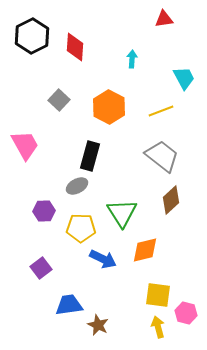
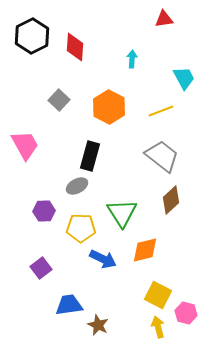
yellow square: rotated 20 degrees clockwise
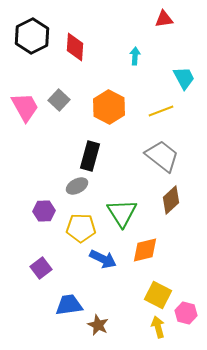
cyan arrow: moved 3 px right, 3 px up
pink trapezoid: moved 38 px up
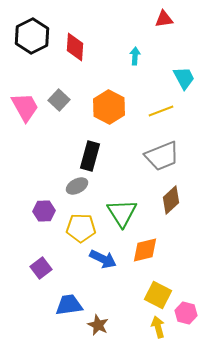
gray trapezoid: rotated 120 degrees clockwise
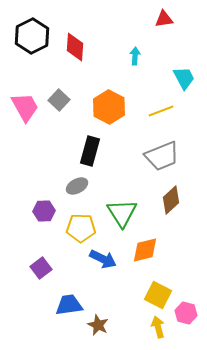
black rectangle: moved 5 px up
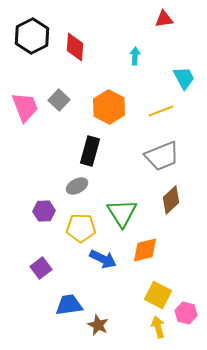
pink trapezoid: rotated 8 degrees clockwise
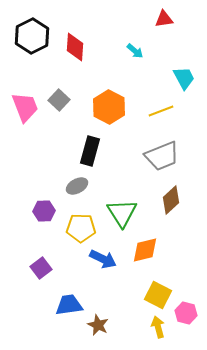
cyan arrow: moved 5 px up; rotated 126 degrees clockwise
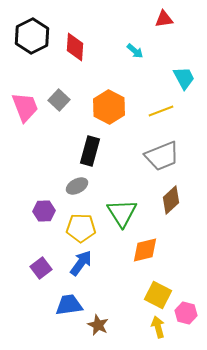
blue arrow: moved 22 px left, 4 px down; rotated 80 degrees counterclockwise
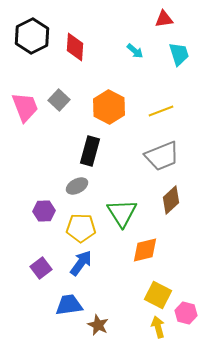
cyan trapezoid: moved 5 px left, 24 px up; rotated 10 degrees clockwise
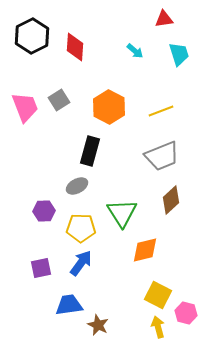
gray square: rotated 15 degrees clockwise
purple square: rotated 25 degrees clockwise
